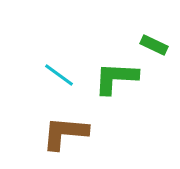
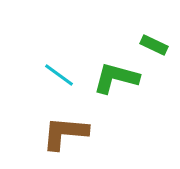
green L-shape: rotated 12 degrees clockwise
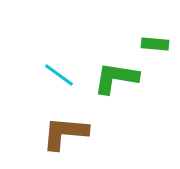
green rectangle: moved 1 px right, 1 px up; rotated 20 degrees counterclockwise
green L-shape: rotated 6 degrees counterclockwise
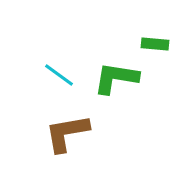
brown L-shape: moved 2 px right; rotated 15 degrees counterclockwise
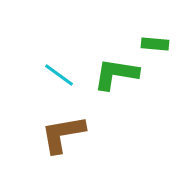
green L-shape: moved 4 px up
brown L-shape: moved 4 px left, 1 px down
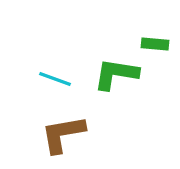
cyan line: moved 4 px left, 4 px down; rotated 16 degrees counterclockwise
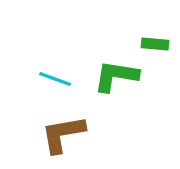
green L-shape: moved 2 px down
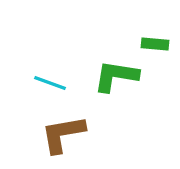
cyan line: moved 5 px left, 4 px down
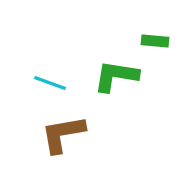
green rectangle: moved 3 px up
